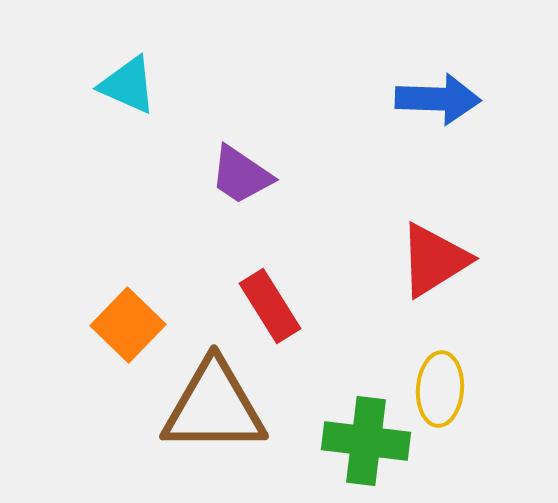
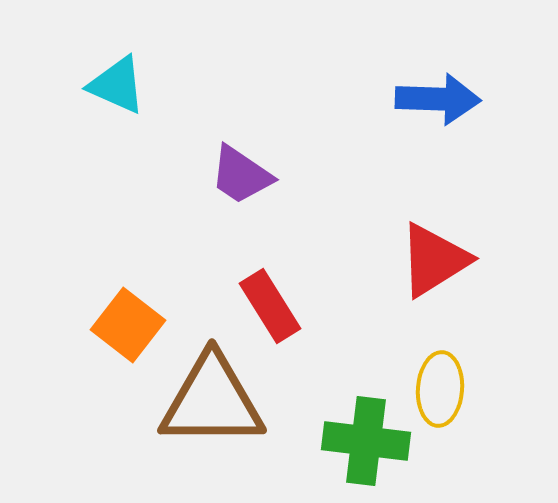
cyan triangle: moved 11 px left
orange square: rotated 6 degrees counterclockwise
brown triangle: moved 2 px left, 6 px up
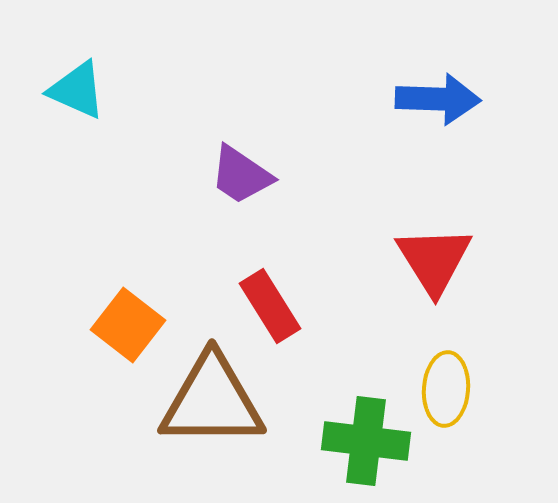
cyan triangle: moved 40 px left, 5 px down
red triangle: rotated 30 degrees counterclockwise
yellow ellipse: moved 6 px right
